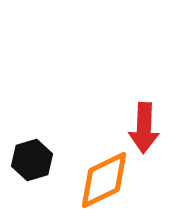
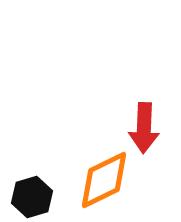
black hexagon: moved 37 px down
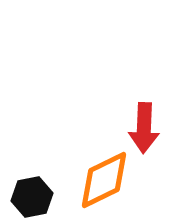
black hexagon: rotated 6 degrees clockwise
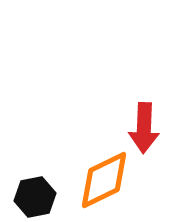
black hexagon: moved 3 px right
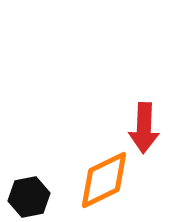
black hexagon: moved 6 px left
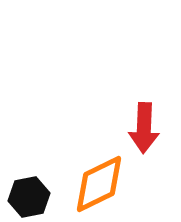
orange diamond: moved 5 px left, 4 px down
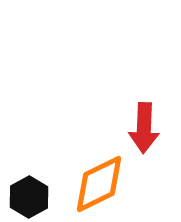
black hexagon: rotated 18 degrees counterclockwise
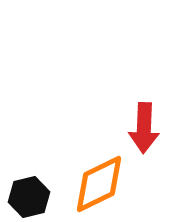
black hexagon: rotated 15 degrees clockwise
